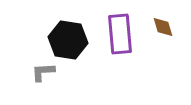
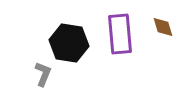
black hexagon: moved 1 px right, 3 px down
gray L-shape: moved 2 px down; rotated 115 degrees clockwise
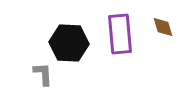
black hexagon: rotated 6 degrees counterclockwise
gray L-shape: rotated 25 degrees counterclockwise
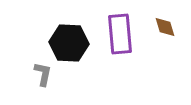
brown diamond: moved 2 px right
gray L-shape: rotated 15 degrees clockwise
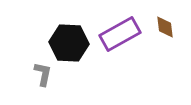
brown diamond: rotated 10 degrees clockwise
purple rectangle: rotated 66 degrees clockwise
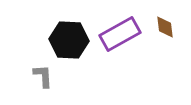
black hexagon: moved 3 px up
gray L-shape: moved 2 px down; rotated 15 degrees counterclockwise
